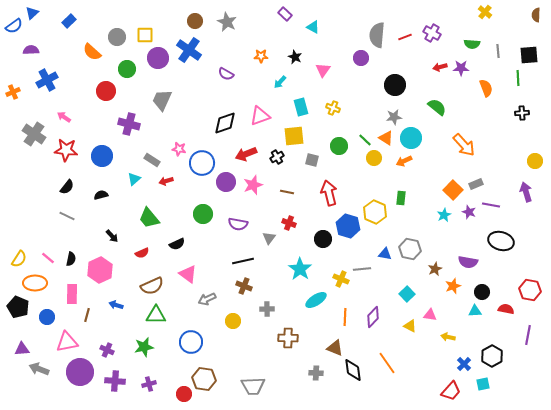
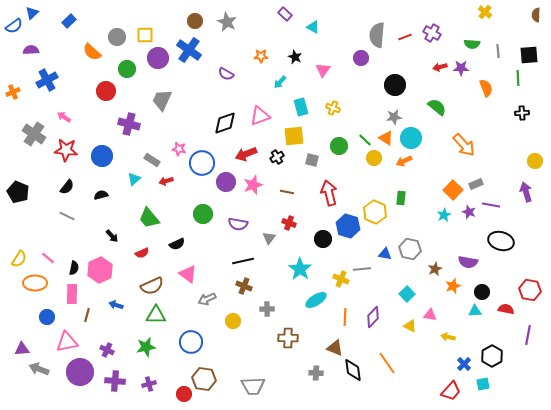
black semicircle at (71, 259): moved 3 px right, 9 px down
black pentagon at (18, 307): moved 115 px up
green star at (144, 347): moved 2 px right
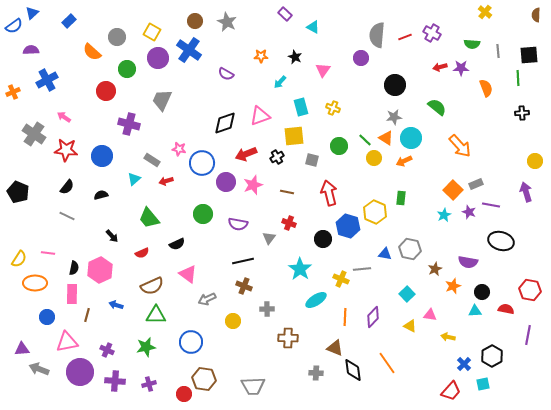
yellow square at (145, 35): moved 7 px right, 3 px up; rotated 30 degrees clockwise
orange arrow at (464, 145): moved 4 px left, 1 px down
pink line at (48, 258): moved 5 px up; rotated 32 degrees counterclockwise
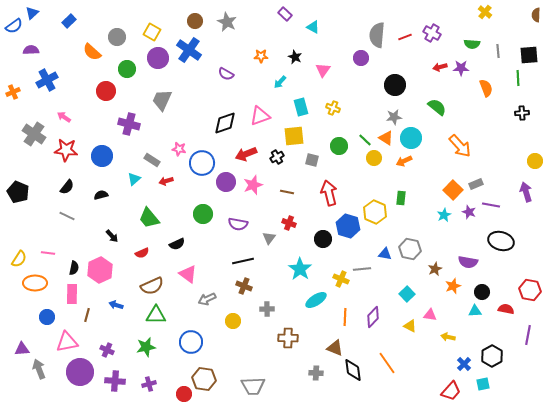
gray arrow at (39, 369): rotated 48 degrees clockwise
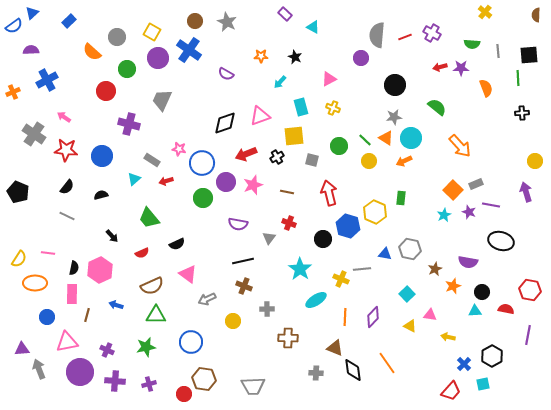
pink triangle at (323, 70): moved 6 px right, 9 px down; rotated 28 degrees clockwise
yellow circle at (374, 158): moved 5 px left, 3 px down
green circle at (203, 214): moved 16 px up
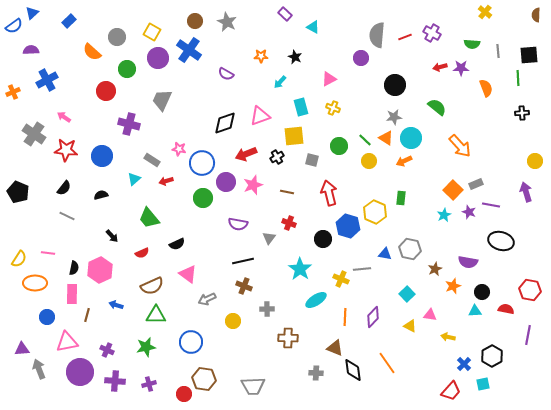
black semicircle at (67, 187): moved 3 px left, 1 px down
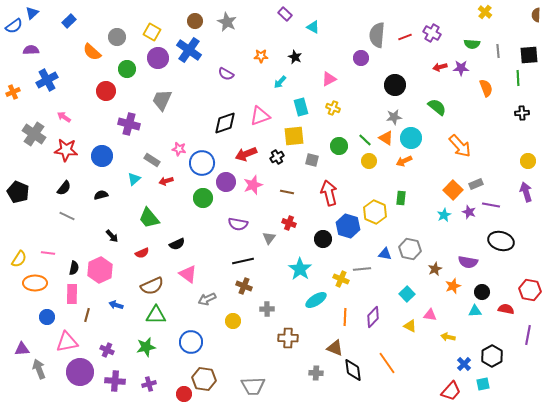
yellow circle at (535, 161): moved 7 px left
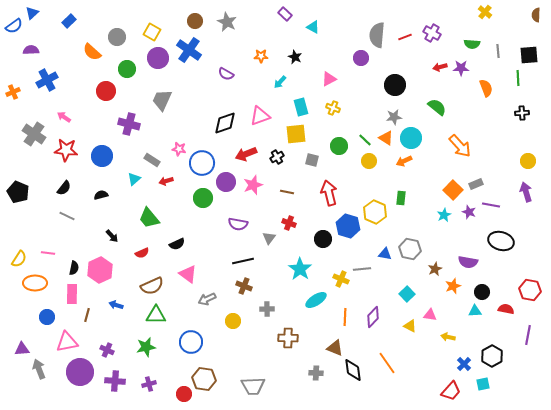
yellow square at (294, 136): moved 2 px right, 2 px up
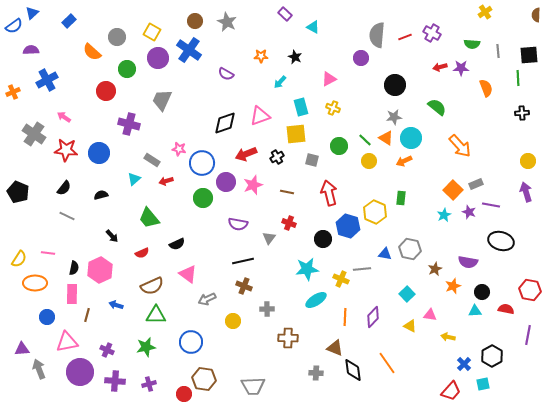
yellow cross at (485, 12): rotated 16 degrees clockwise
blue circle at (102, 156): moved 3 px left, 3 px up
cyan star at (300, 269): moved 7 px right; rotated 30 degrees clockwise
